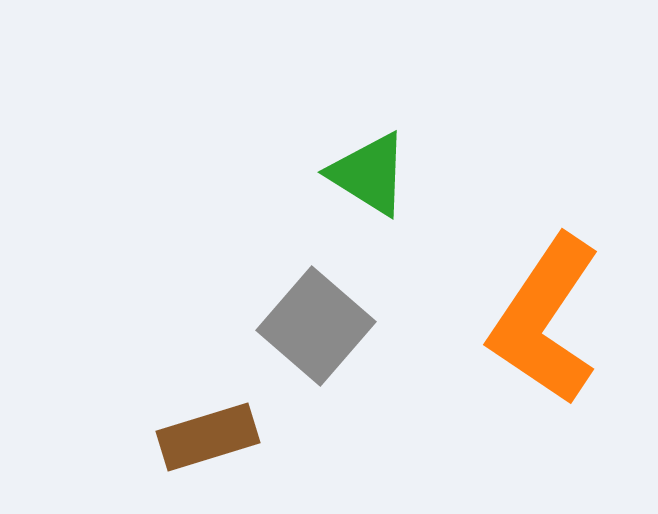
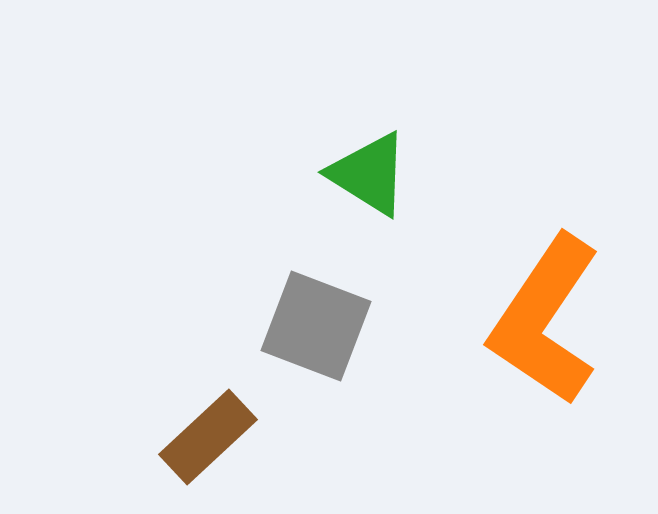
gray square: rotated 20 degrees counterclockwise
brown rectangle: rotated 26 degrees counterclockwise
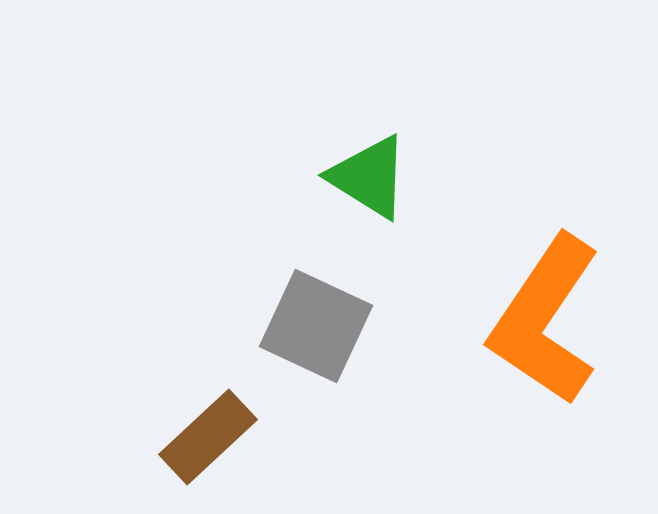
green triangle: moved 3 px down
gray square: rotated 4 degrees clockwise
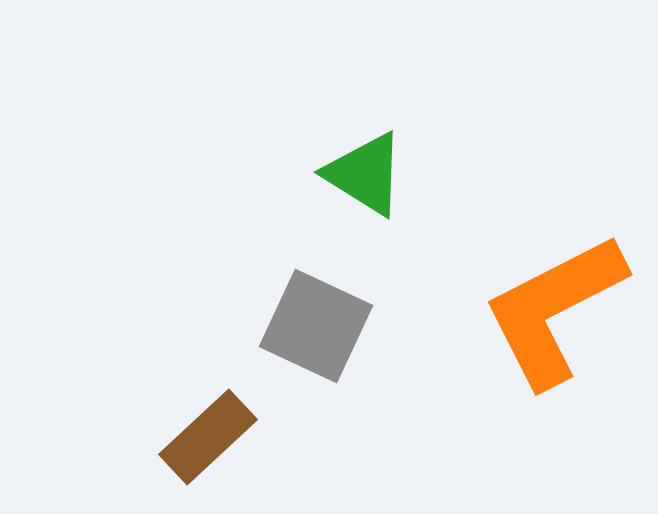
green triangle: moved 4 px left, 3 px up
orange L-shape: moved 9 px right, 10 px up; rotated 29 degrees clockwise
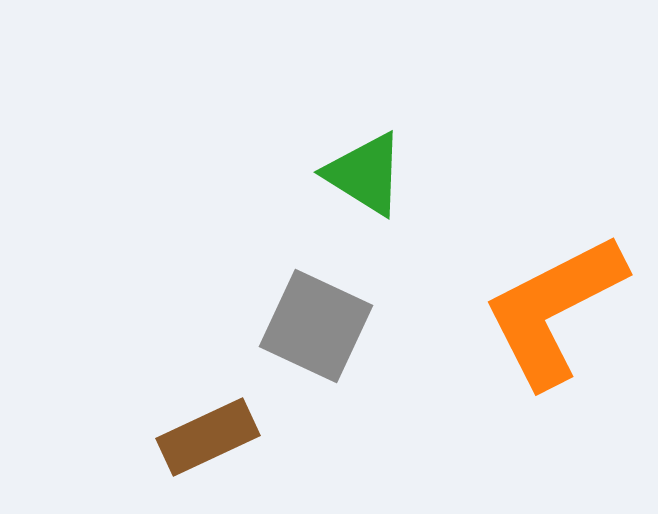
brown rectangle: rotated 18 degrees clockwise
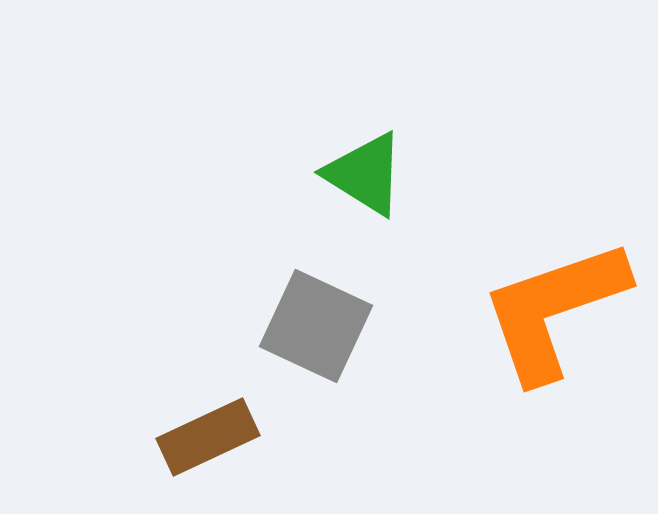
orange L-shape: rotated 8 degrees clockwise
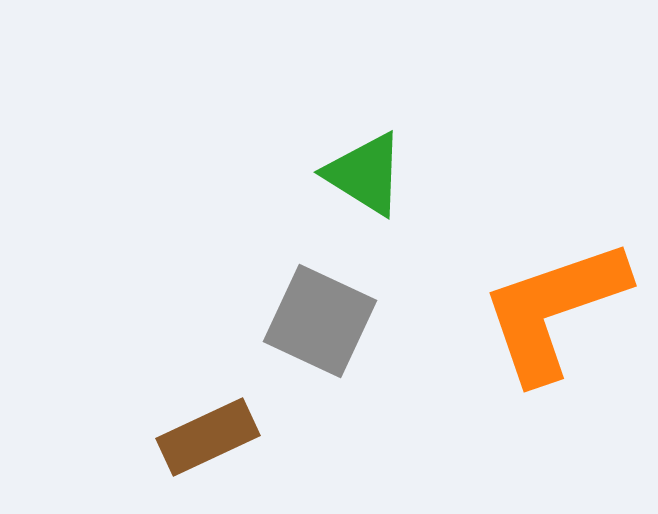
gray square: moved 4 px right, 5 px up
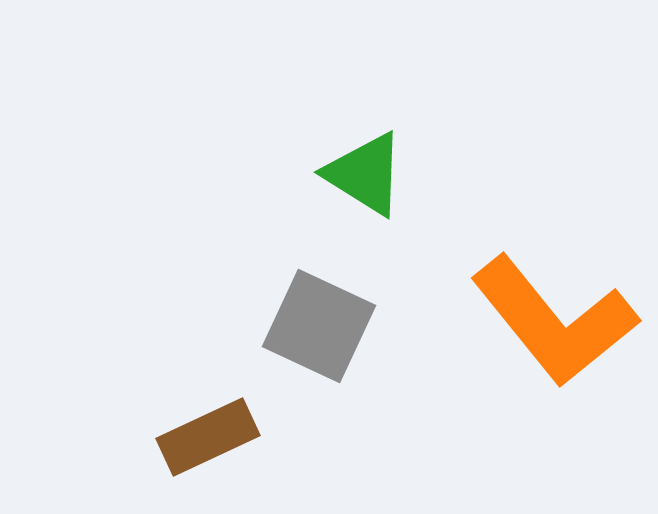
orange L-shape: moved 11 px down; rotated 110 degrees counterclockwise
gray square: moved 1 px left, 5 px down
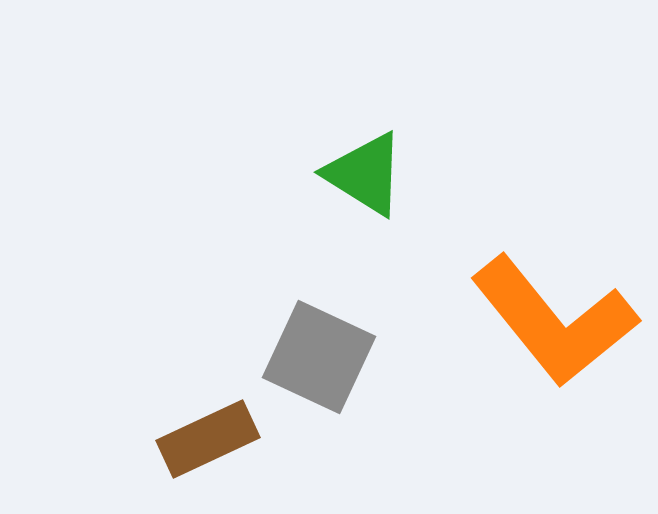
gray square: moved 31 px down
brown rectangle: moved 2 px down
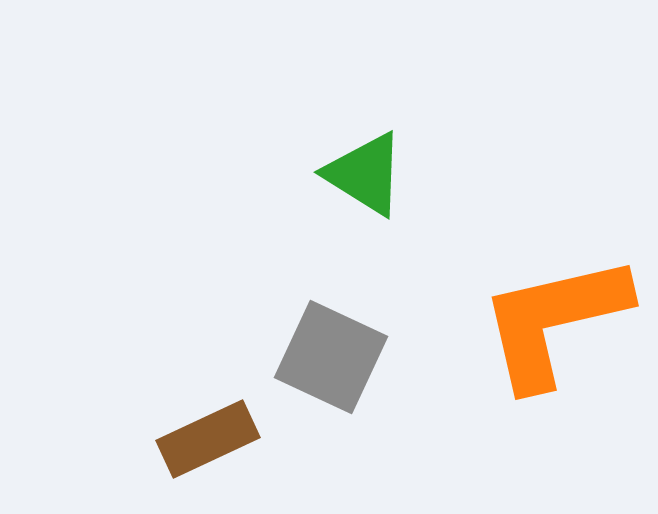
orange L-shape: rotated 116 degrees clockwise
gray square: moved 12 px right
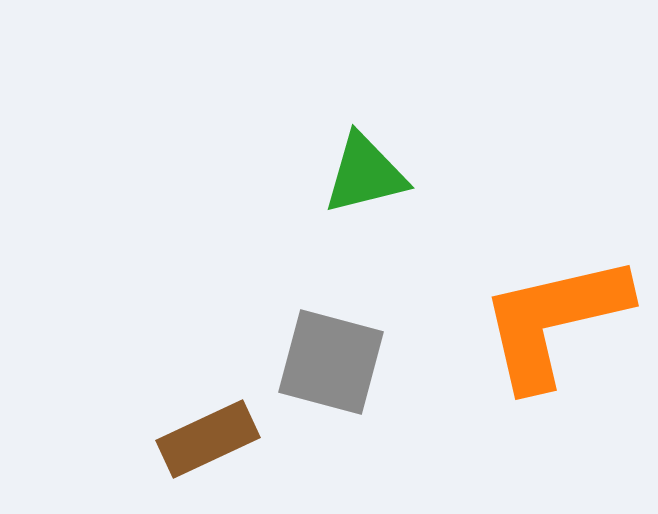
green triangle: rotated 46 degrees counterclockwise
gray square: moved 5 px down; rotated 10 degrees counterclockwise
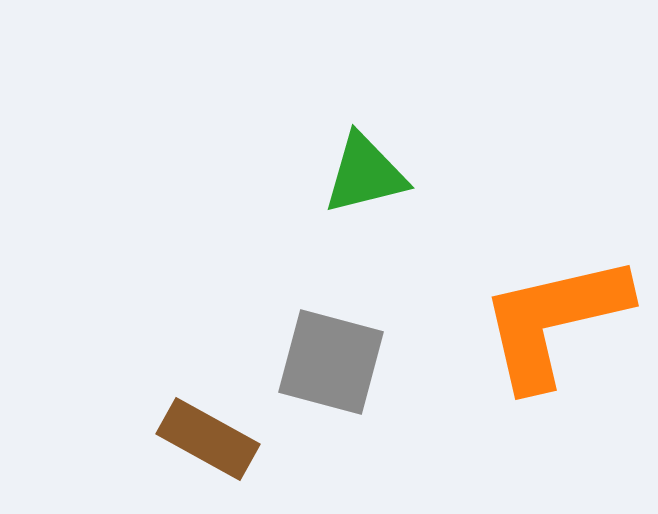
brown rectangle: rotated 54 degrees clockwise
